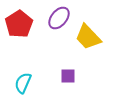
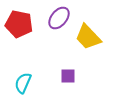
red pentagon: rotated 28 degrees counterclockwise
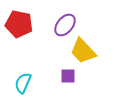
purple ellipse: moved 6 px right, 7 px down
yellow trapezoid: moved 5 px left, 14 px down
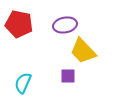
purple ellipse: rotated 40 degrees clockwise
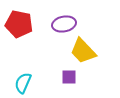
purple ellipse: moved 1 px left, 1 px up
purple square: moved 1 px right, 1 px down
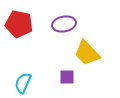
yellow trapezoid: moved 4 px right, 2 px down
purple square: moved 2 px left
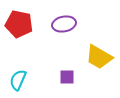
yellow trapezoid: moved 12 px right, 4 px down; rotated 16 degrees counterclockwise
cyan semicircle: moved 5 px left, 3 px up
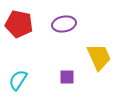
yellow trapezoid: rotated 144 degrees counterclockwise
cyan semicircle: rotated 10 degrees clockwise
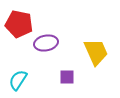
purple ellipse: moved 18 px left, 19 px down
yellow trapezoid: moved 3 px left, 5 px up
